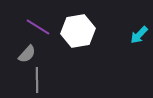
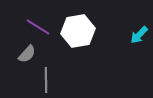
gray line: moved 9 px right
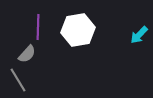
purple line: rotated 60 degrees clockwise
white hexagon: moved 1 px up
gray line: moved 28 px left; rotated 30 degrees counterclockwise
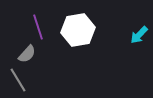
purple line: rotated 20 degrees counterclockwise
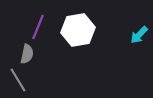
purple line: rotated 40 degrees clockwise
gray semicircle: rotated 30 degrees counterclockwise
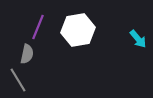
cyan arrow: moved 1 px left, 4 px down; rotated 84 degrees counterclockwise
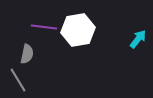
purple line: moved 6 px right; rotated 75 degrees clockwise
cyan arrow: rotated 102 degrees counterclockwise
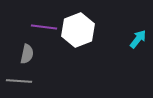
white hexagon: rotated 12 degrees counterclockwise
gray line: moved 1 px right, 1 px down; rotated 55 degrees counterclockwise
